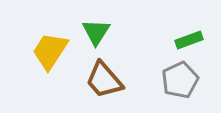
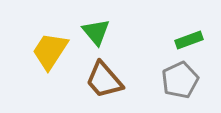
green triangle: rotated 12 degrees counterclockwise
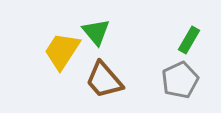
green rectangle: rotated 40 degrees counterclockwise
yellow trapezoid: moved 12 px right
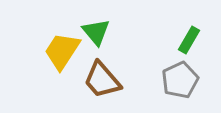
brown trapezoid: moved 2 px left
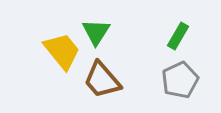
green triangle: rotated 12 degrees clockwise
green rectangle: moved 11 px left, 4 px up
yellow trapezoid: rotated 108 degrees clockwise
